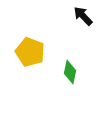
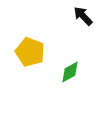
green diamond: rotated 50 degrees clockwise
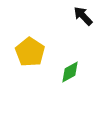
yellow pentagon: rotated 12 degrees clockwise
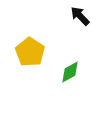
black arrow: moved 3 px left
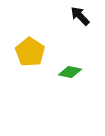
green diamond: rotated 40 degrees clockwise
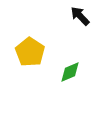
green diamond: rotated 35 degrees counterclockwise
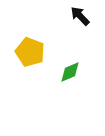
yellow pentagon: rotated 12 degrees counterclockwise
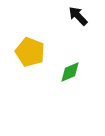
black arrow: moved 2 px left
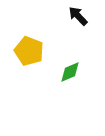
yellow pentagon: moved 1 px left, 1 px up
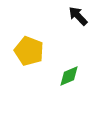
green diamond: moved 1 px left, 4 px down
